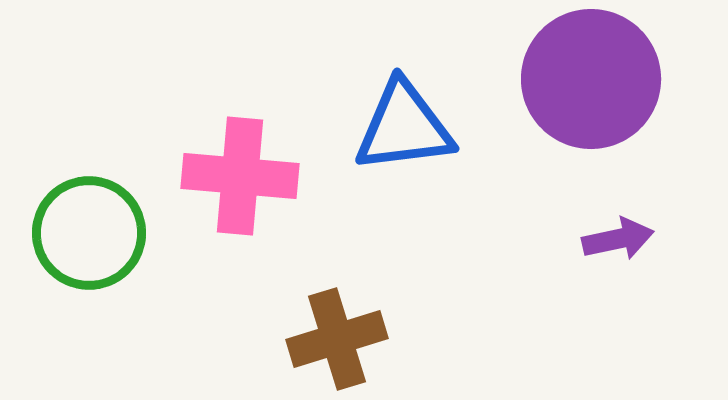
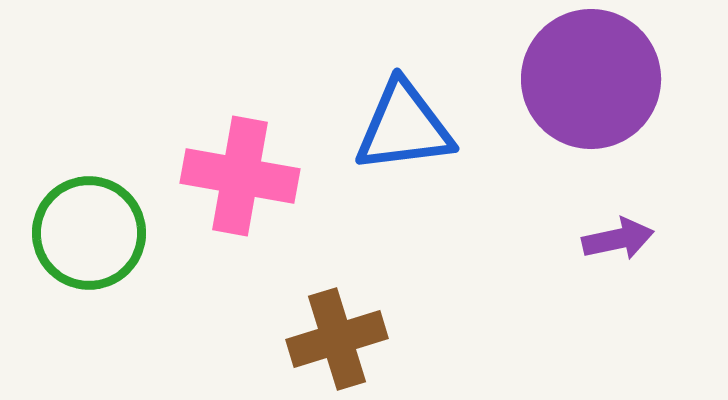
pink cross: rotated 5 degrees clockwise
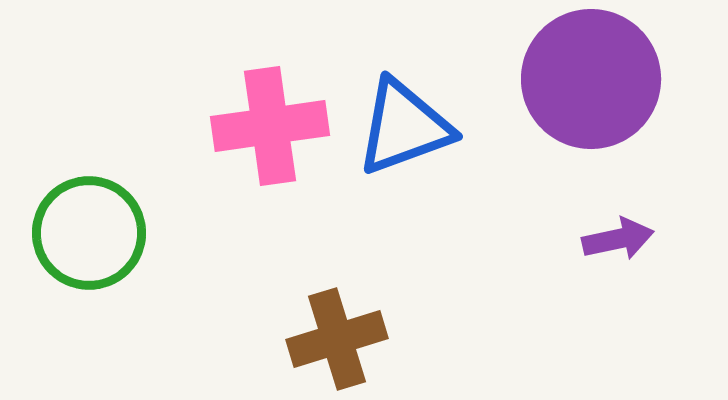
blue triangle: rotated 13 degrees counterclockwise
pink cross: moved 30 px right, 50 px up; rotated 18 degrees counterclockwise
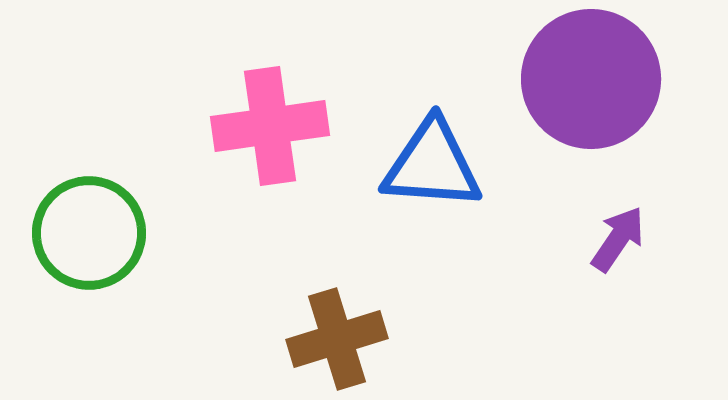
blue triangle: moved 28 px right, 38 px down; rotated 24 degrees clockwise
purple arrow: rotated 44 degrees counterclockwise
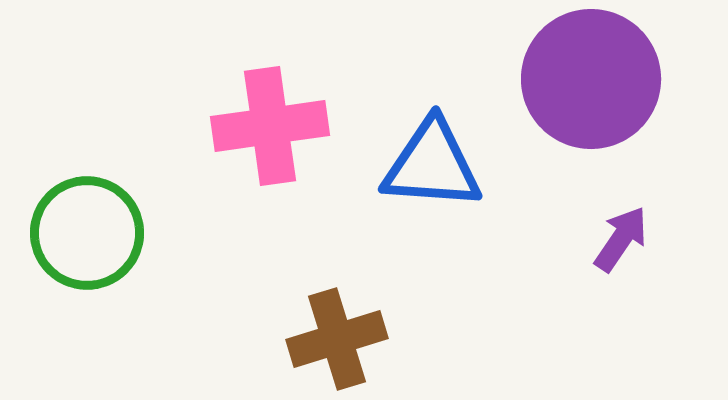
green circle: moved 2 px left
purple arrow: moved 3 px right
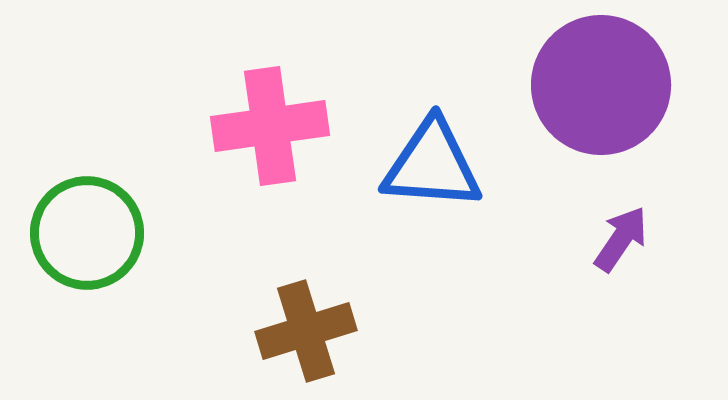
purple circle: moved 10 px right, 6 px down
brown cross: moved 31 px left, 8 px up
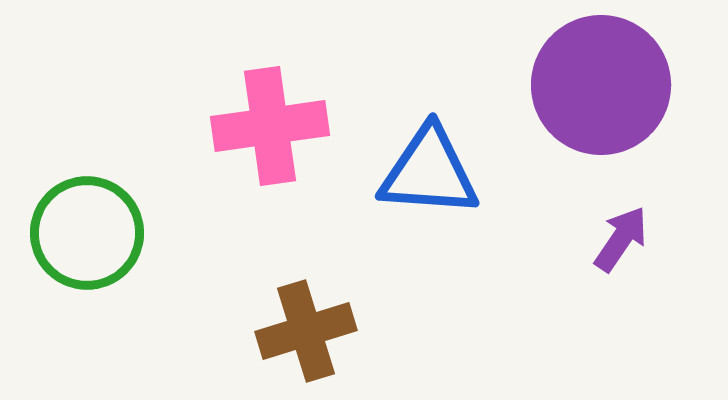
blue triangle: moved 3 px left, 7 px down
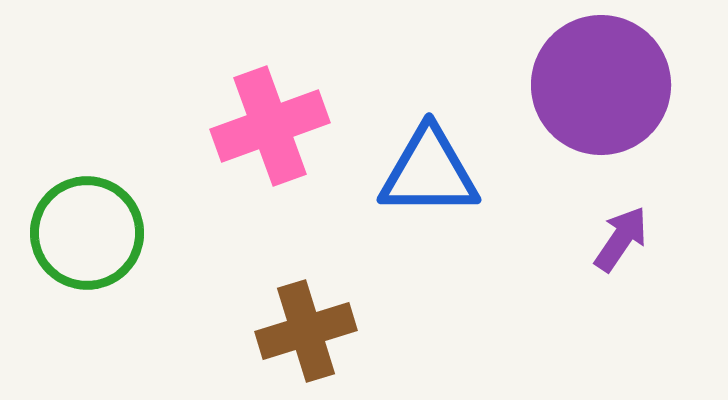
pink cross: rotated 12 degrees counterclockwise
blue triangle: rotated 4 degrees counterclockwise
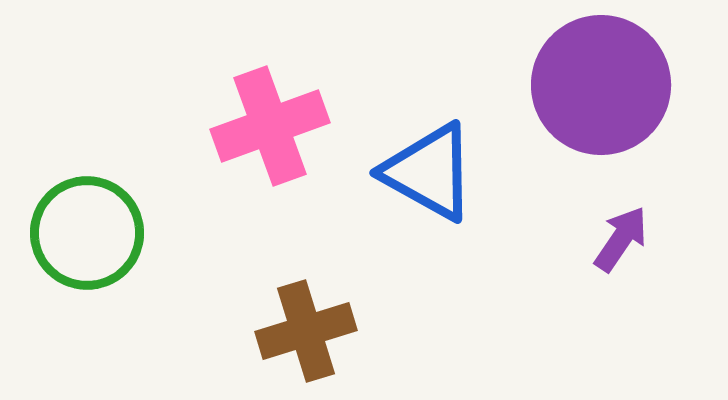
blue triangle: rotated 29 degrees clockwise
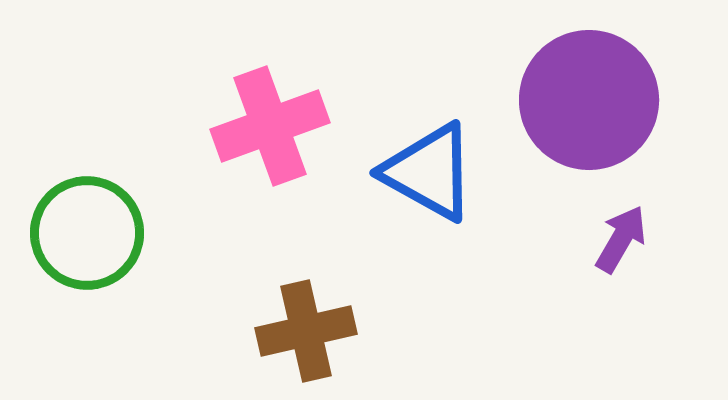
purple circle: moved 12 px left, 15 px down
purple arrow: rotated 4 degrees counterclockwise
brown cross: rotated 4 degrees clockwise
